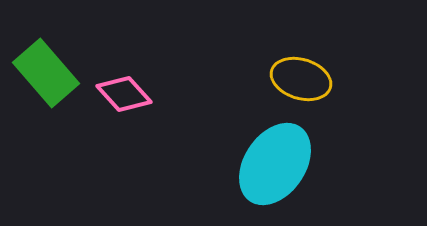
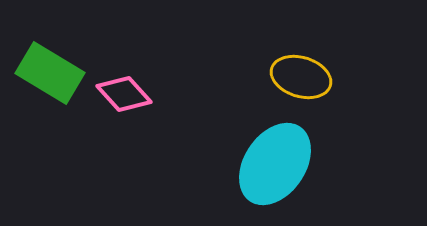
green rectangle: moved 4 px right; rotated 18 degrees counterclockwise
yellow ellipse: moved 2 px up
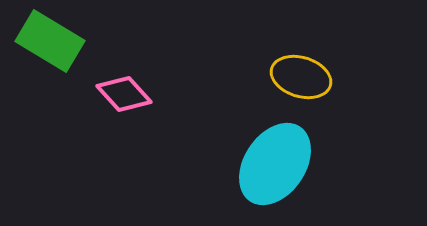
green rectangle: moved 32 px up
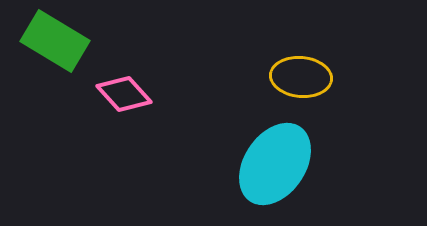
green rectangle: moved 5 px right
yellow ellipse: rotated 12 degrees counterclockwise
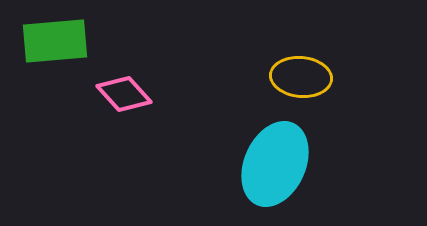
green rectangle: rotated 36 degrees counterclockwise
cyan ellipse: rotated 10 degrees counterclockwise
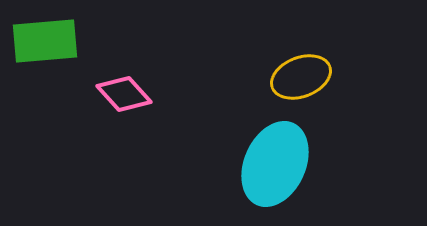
green rectangle: moved 10 px left
yellow ellipse: rotated 26 degrees counterclockwise
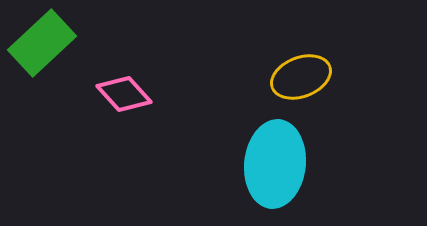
green rectangle: moved 3 px left, 2 px down; rotated 38 degrees counterclockwise
cyan ellipse: rotated 18 degrees counterclockwise
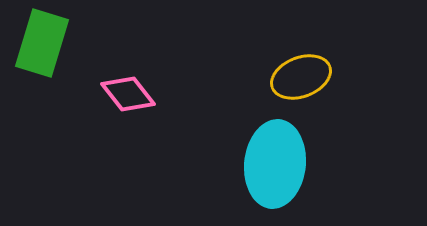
green rectangle: rotated 30 degrees counterclockwise
pink diamond: moved 4 px right; rotated 4 degrees clockwise
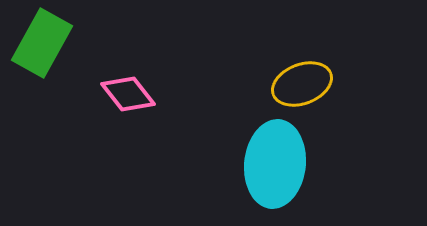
green rectangle: rotated 12 degrees clockwise
yellow ellipse: moved 1 px right, 7 px down
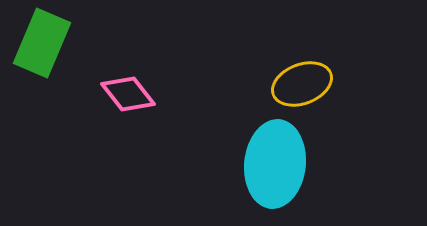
green rectangle: rotated 6 degrees counterclockwise
